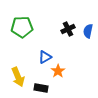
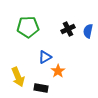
green pentagon: moved 6 px right
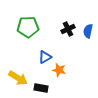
orange star: moved 1 px right, 1 px up; rotated 24 degrees counterclockwise
yellow arrow: moved 1 px down; rotated 36 degrees counterclockwise
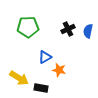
yellow arrow: moved 1 px right
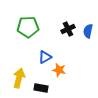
yellow arrow: rotated 108 degrees counterclockwise
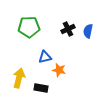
green pentagon: moved 1 px right
blue triangle: rotated 16 degrees clockwise
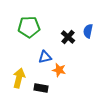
black cross: moved 8 px down; rotated 24 degrees counterclockwise
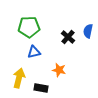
blue triangle: moved 11 px left, 5 px up
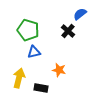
green pentagon: moved 1 px left, 3 px down; rotated 20 degrees clockwise
blue semicircle: moved 8 px left, 17 px up; rotated 40 degrees clockwise
black cross: moved 6 px up
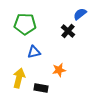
green pentagon: moved 3 px left, 6 px up; rotated 15 degrees counterclockwise
orange star: rotated 24 degrees counterclockwise
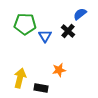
blue triangle: moved 11 px right, 16 px up; rotated 48 degrees counterclockwise
yellow arrow: moved 1 px right
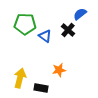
black cross: moved 1 px up
blue triangle: rotated 24 degrees counterclockwise
